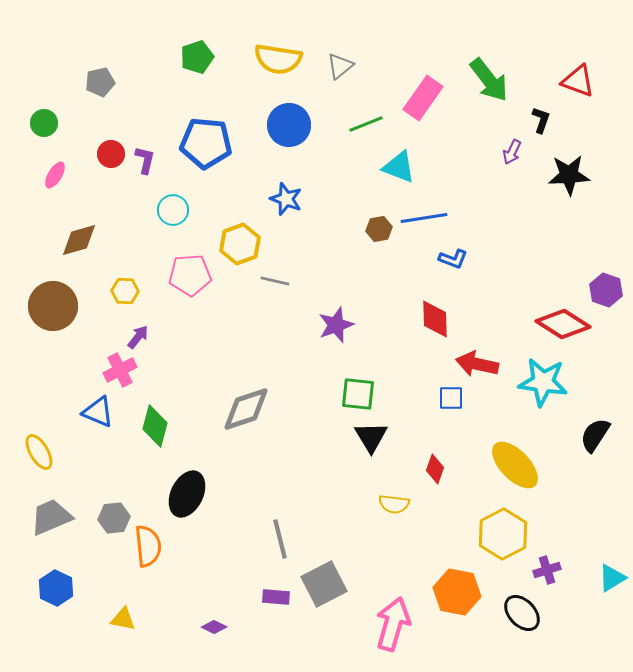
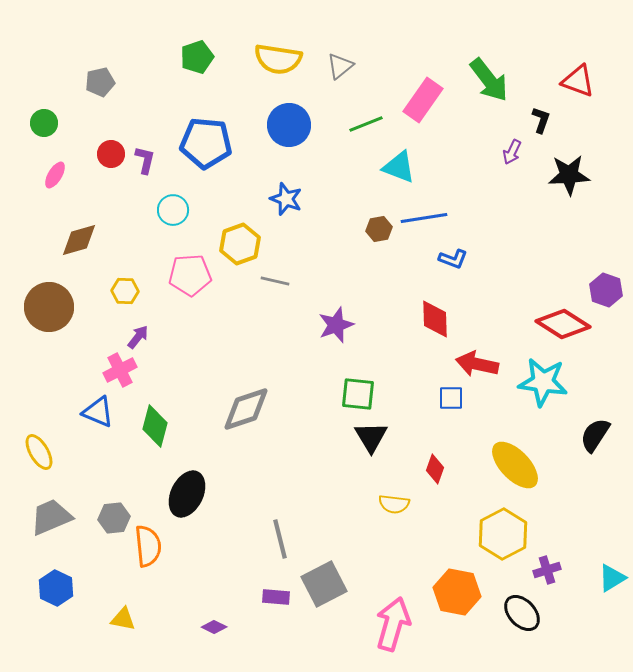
pink rectangle at (423, 98): moved 2 px down
brown circle at (53, 306): moved 4 px left, 1 px down
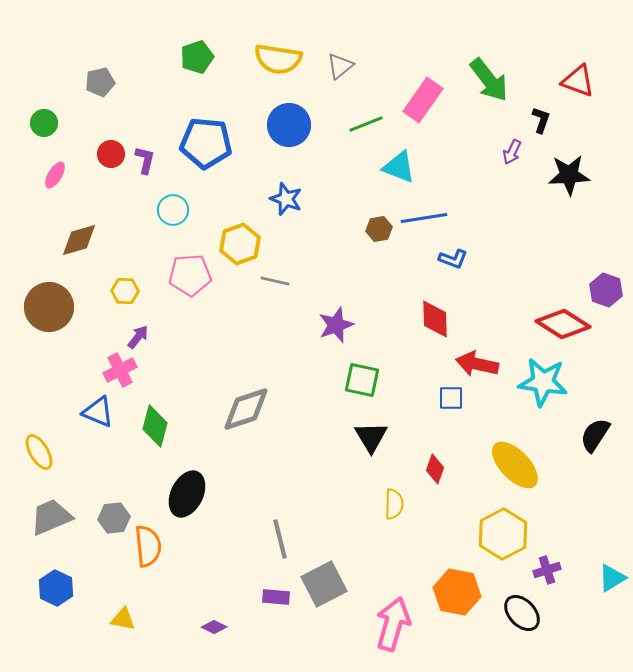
green square at (358, 394): moved 4 px right, 14 px up; rotated 6 degrees clockwise
yellow semicircle at (394, 504): rotated 96 degrees counterclockwise
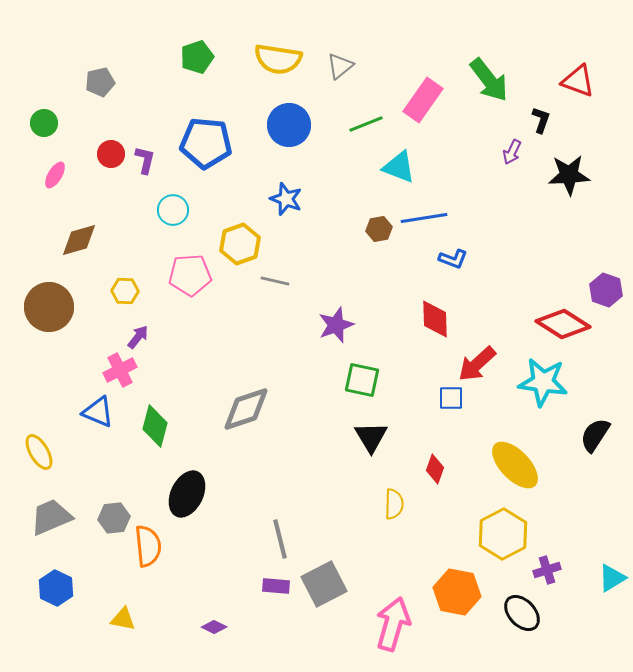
red arrow at (477, 364): rotated 54 degrees counterclockwise
purple rectangle at (276, 597): moved 11 px up
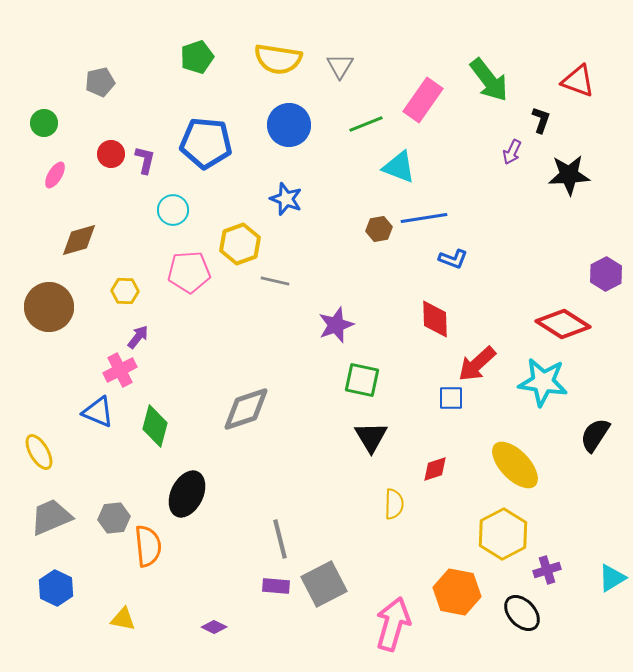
gray triangle at (340, 66): rotated 20 degrees counterclockwise
pink pentagon at (190, 275): moved 1 px left, 3 px up
purple hexagon at (606, 290): moved 16 px up; rotated 12 degrees clockwise
red diamond at (435, 469): rotated 52 degrees clockwise
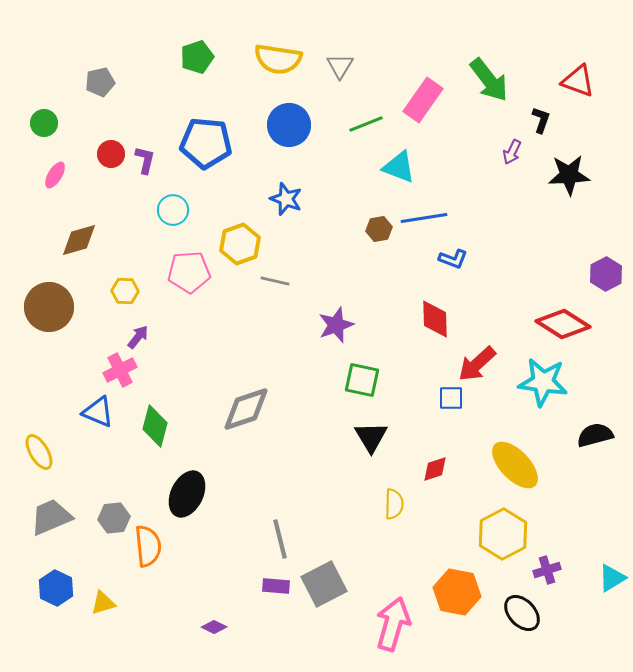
black semicircle at (595, 435): rotated 42 degrees clockwise
yellow triangle at (123, 619): moved 20 px left, 16 px up; rotated 28 degrees counterclockwise
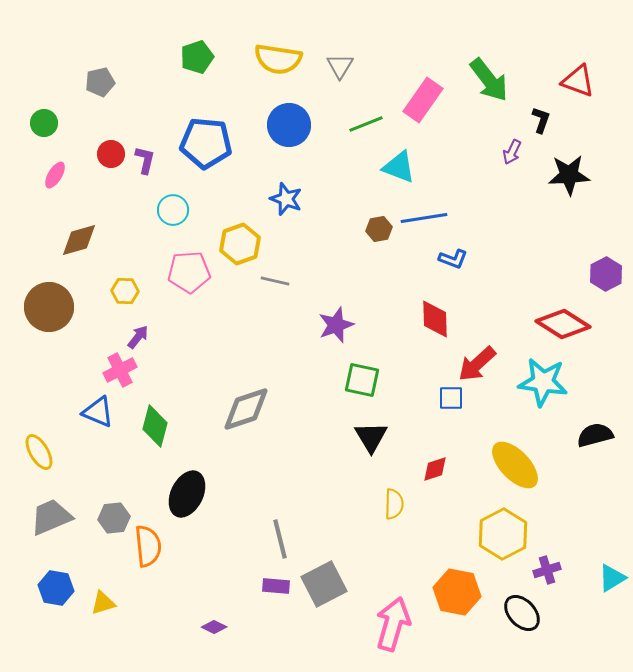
blue hexagon at (56, 588): rotated 16 degrees counterclockwise
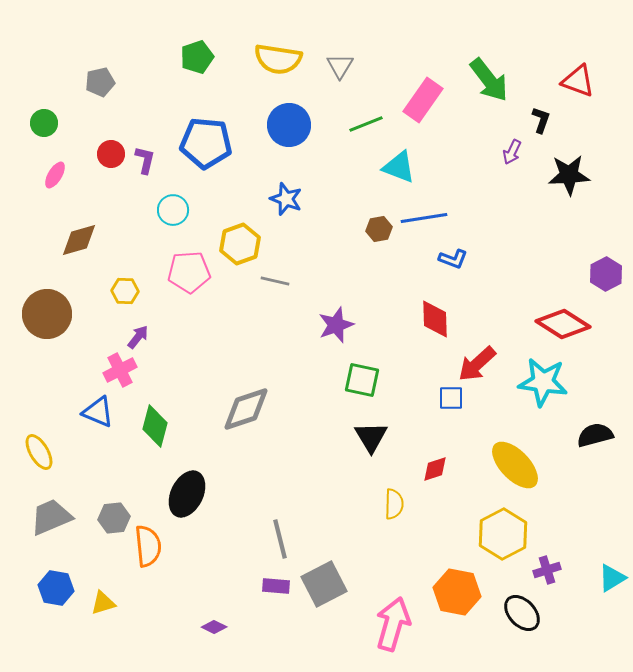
brown circle at (49, 307): moved 2 px left, 7 px down
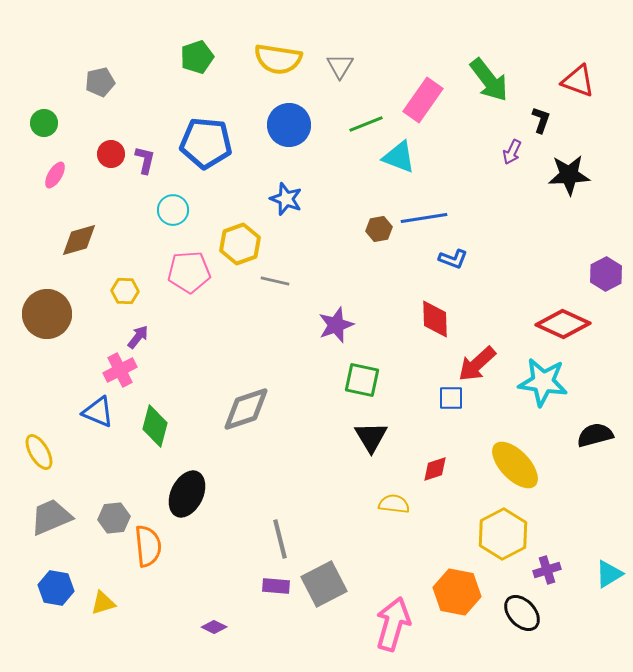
cyan triangle at (399, 167): moved 10 px up
red diamond at (563, 324): rotated 8 degrees counterclockwise
yellow semicircle at (394, 504): rotated 84 degrees counterclockwise
cyan triangle at (612, 578): moved 3 px left, 4 px up
